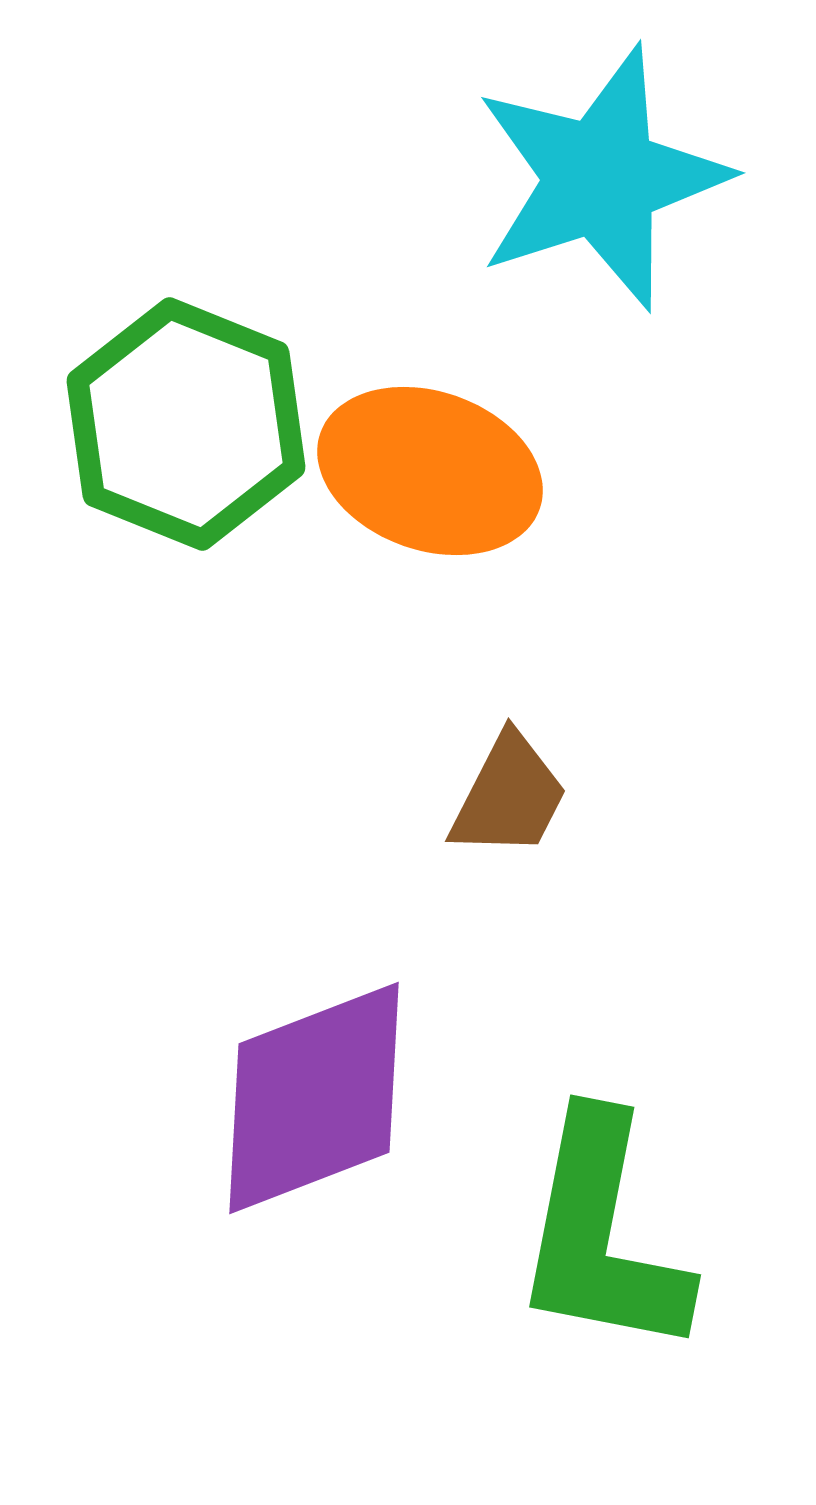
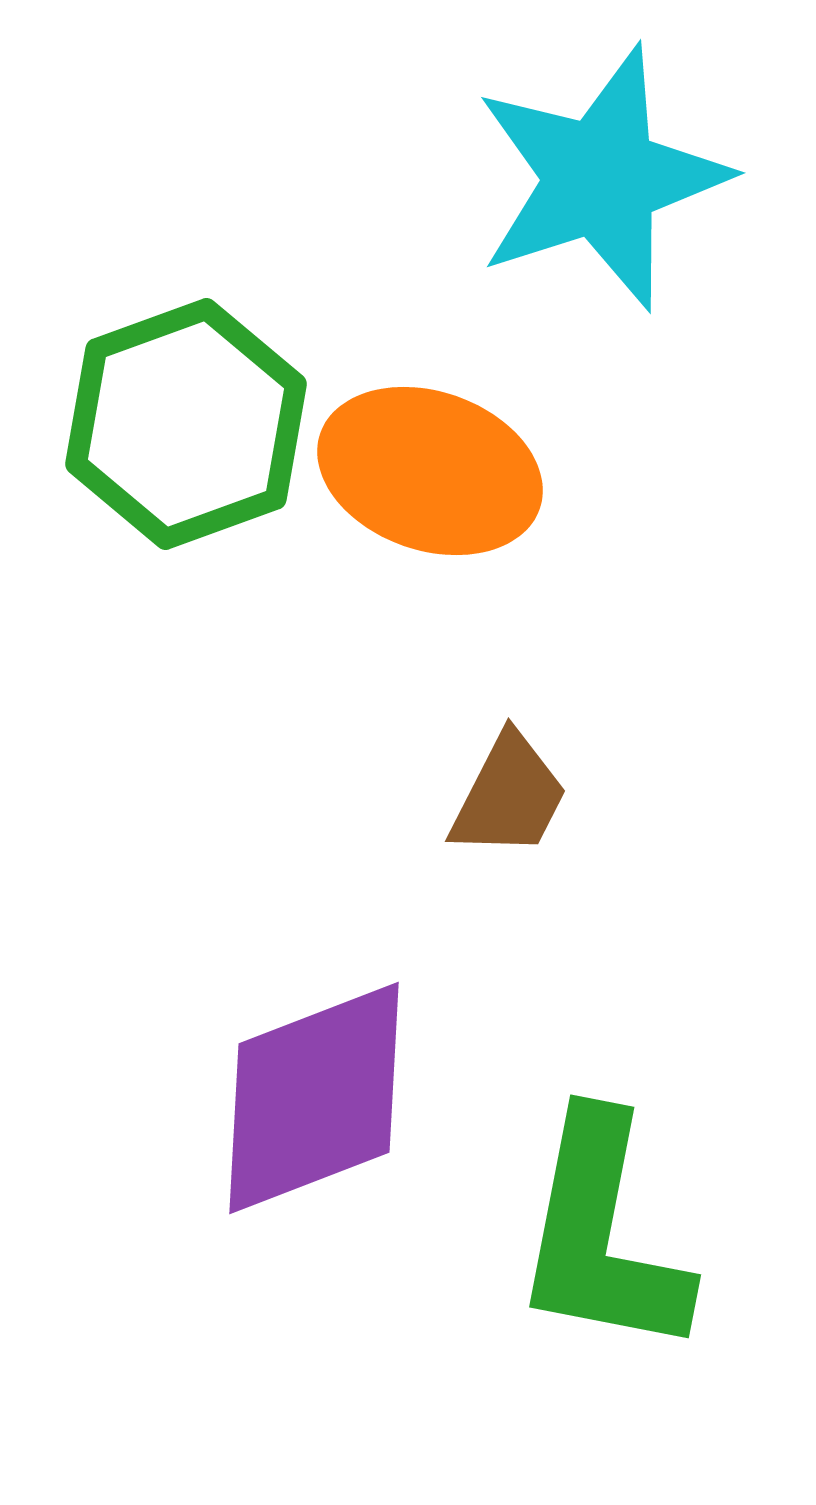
green hexagon: rotated 18 degrees clockwise
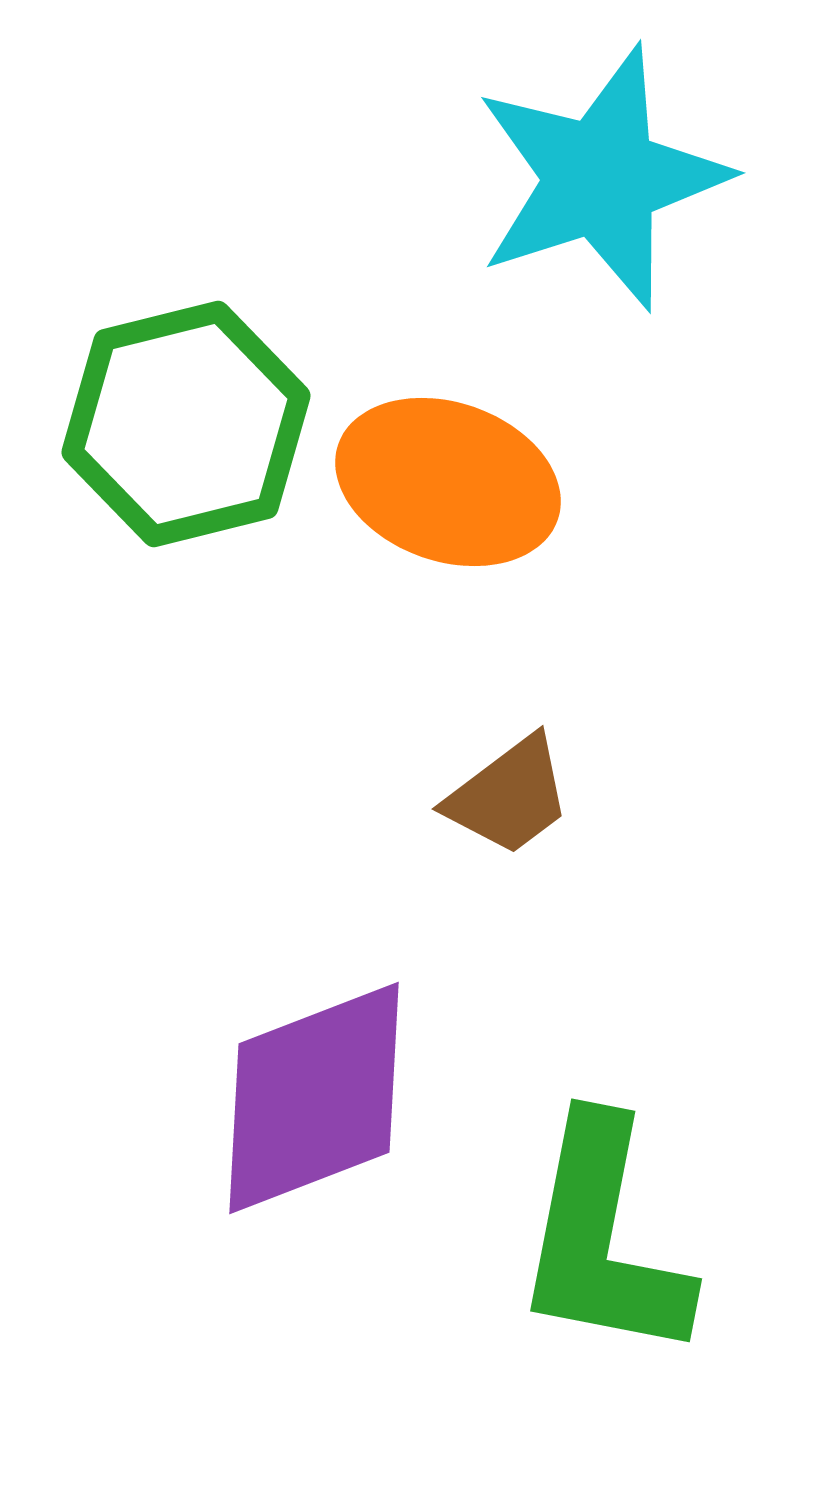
green hexagon: rotated 6 degrees clockwise
orange ellipse: moved 18 px right, 11 px down
brown trapezoid: rotated 26 degrees clockwise
green L-shape: moved 1 px right, 4 px down
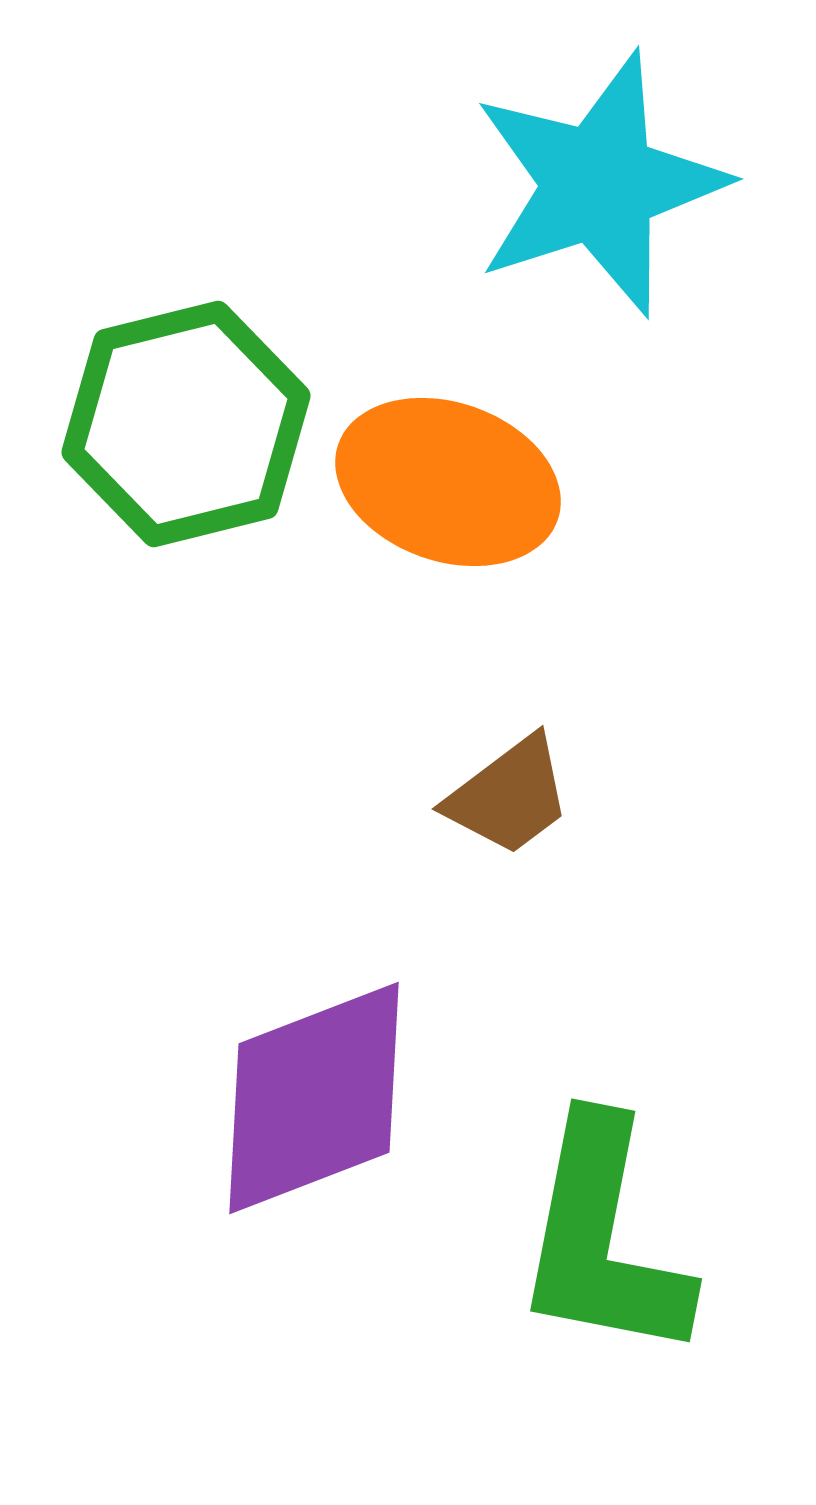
cyan star: moved 2 px left, 6 px down
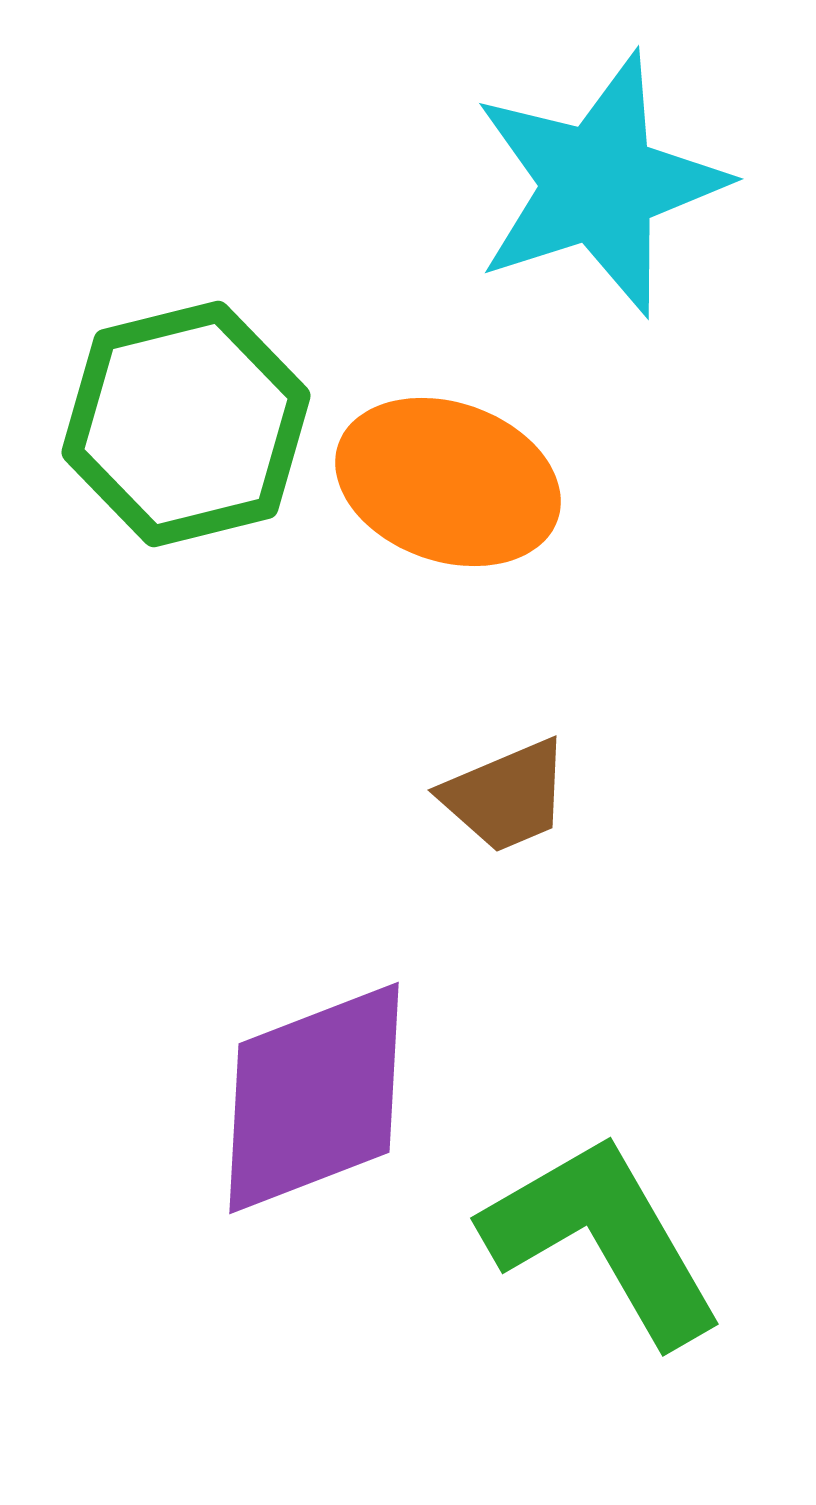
brown trapezoid: moved 3 px left; rotated 14 degrees clockwise
green L-shape: rotated 139 degrees clockwise
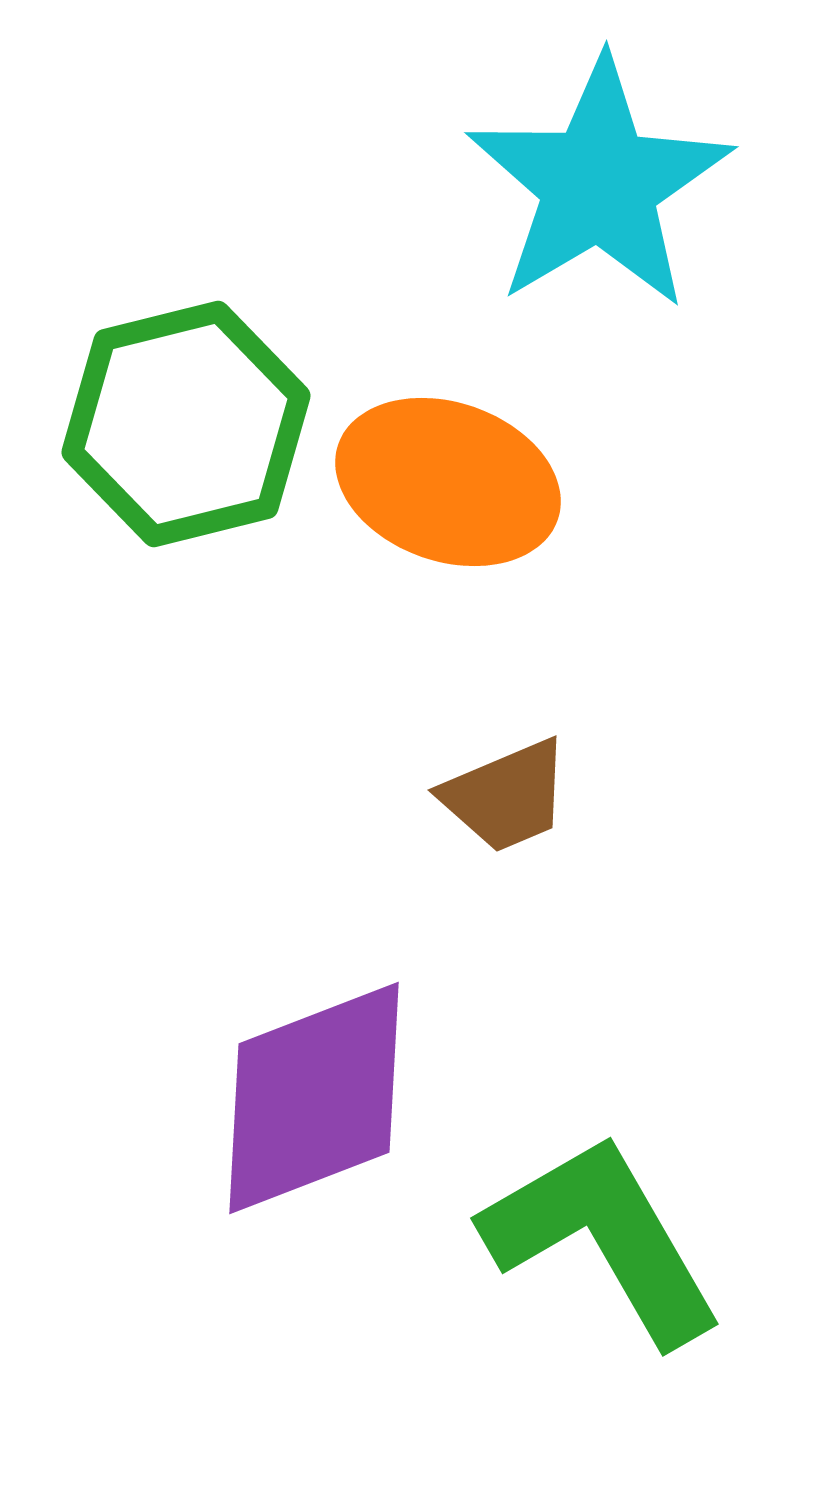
cyan star: rotated 13 degrees counterclockwise
